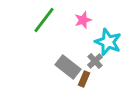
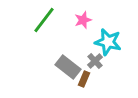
cyan star: rotated 8 degrees counterclockwise
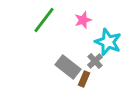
cyan star: rotated 8 degrees clockwise
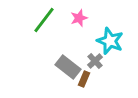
pink star: moved 4 px left, 2 px up
cyan star: moved 2 px right, 1 px up
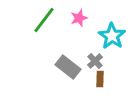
cyan star: moved 2 px right, 5 px up; rotated 12 degrees clockwise
brown rectangle: moved 16 px right; rotated 21 degrees counterclockwise
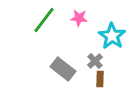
pink star: rotated 24 degrees clockwise
gray rectangle: moved 5 px left, 2 px down
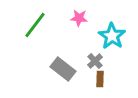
green line: moved 9 px left, 5 px down
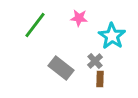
gray rectangle: moved 2 px left, 1 px up
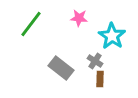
green line: moved 4 px left, 1 px up
gray cross: rotated 14 degrees counterclockwise
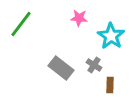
green line: moved 10 px left
cyan star: moved 1 px left
gray cross: moved 1 px left, 4 px down
brown rectangle: moved 10 px right, 6 px down
